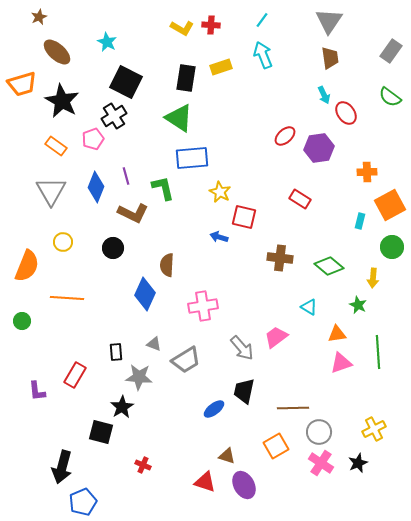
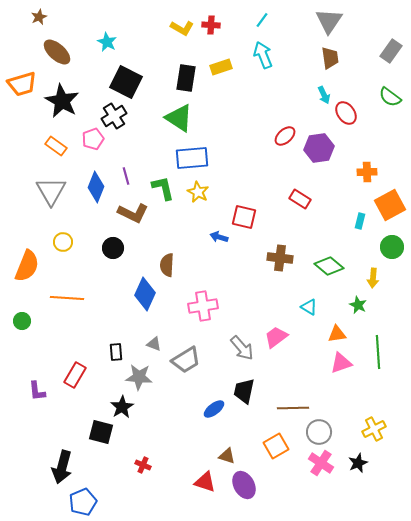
yellow star at (220, 192): moved 22 px left
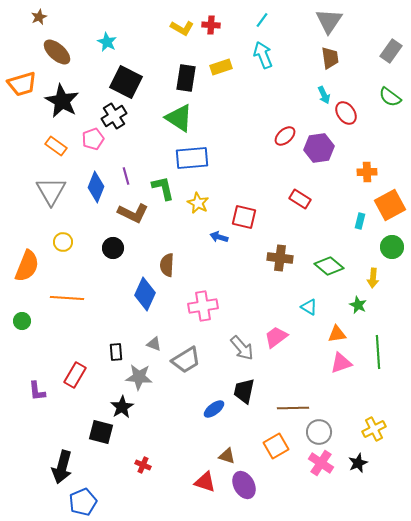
yellow star at (198, 192): moved 11 px down
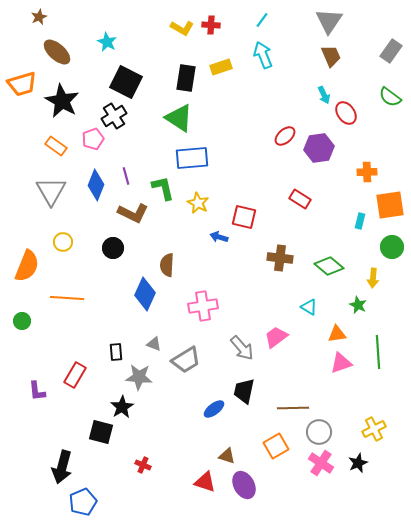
brown trapezoid at (330, 58): moved 1 px right, 2 px up; rotated 15 degrees counterclockwise
blue diamond at (96, 187): moved 2 px up
orange square at (390, 205): rotated 20 degrees clockwise
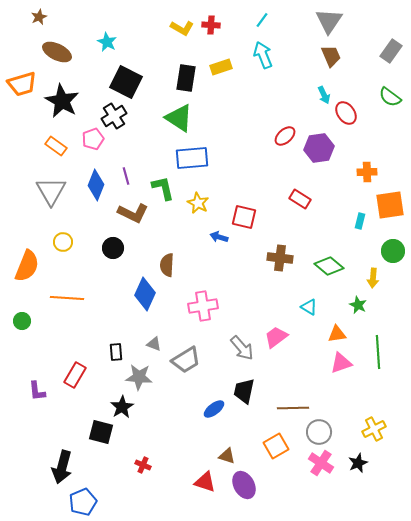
brown ellipse at (57, 52): rotated 16 degrees counterclockwise
green circle at (392, 247): moved 1 px right, 4 px down
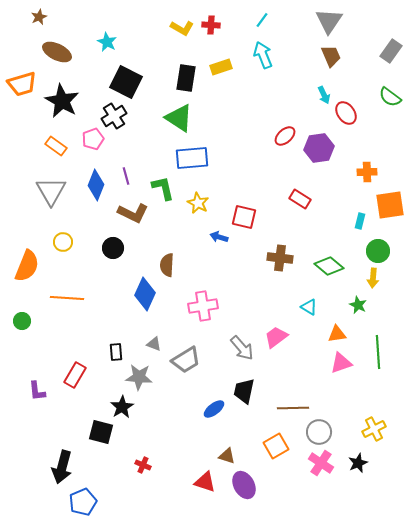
green circle at (393, 251): moved 15 px left
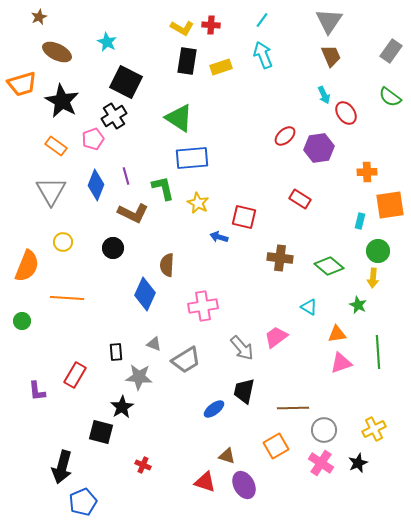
black rectangle at (186, 78): moved 1 px right, 17 px up
gray circle at (319, 432): moved 5 px right, 2 px up
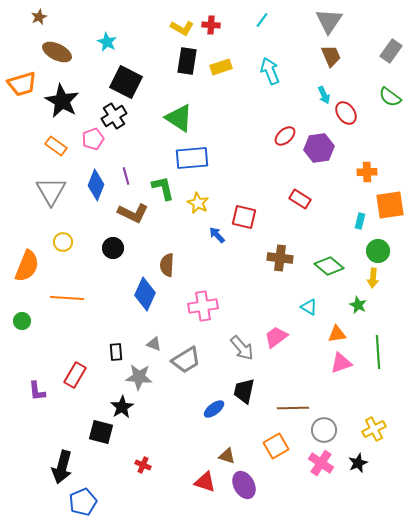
cyan arrow at (263, 55): moved 7 px right, 16 px down
blue arrow at (219, 237): moved 2 px left, 2 px up; rotated 30 degrees clockwise
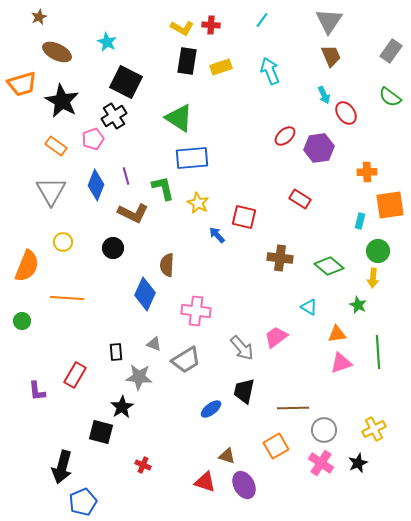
pink cross at (203, 306): moved 7 px left, 5 px down; rotated 16 degrees clockwise
blue ellipse at (214, 409): moved 3 px left
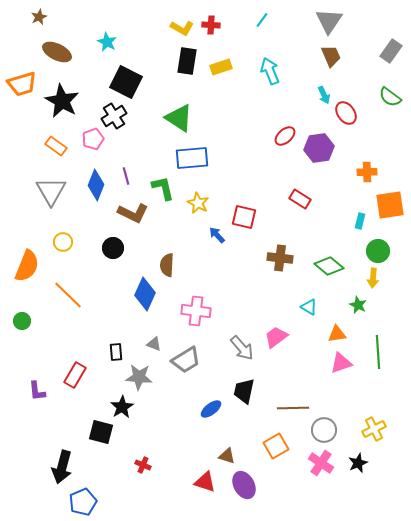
orange line at (67, 298): moved 1 px right, 3 px up; rotated 40 degrees clockwise
